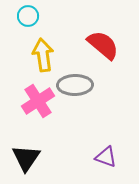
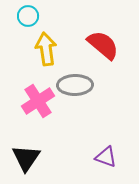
yellow arrow: moved 3 px right, 6 px up
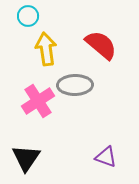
red semicircle: moved 2 px left
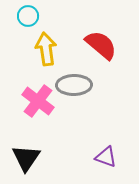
gray ellipse: moved 1 px left
pink cross: rotated 20 degrees counterclockwise
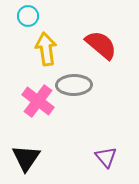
purple triangle: rotated 30 degrees clockwise
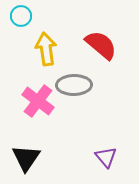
cyan circle: moved 7 px left
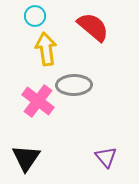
cyan circle: moved 14 px right
red semicircle: moved 8 px left, 18 px up
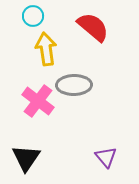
cyan circle: moved 2 px left
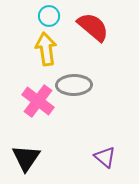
cyan circle: moved 16 px right
purple triangle: moved 1 px left; rotated 10 degrees counterclockwise
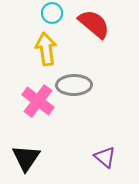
cyan circle: moved 3 px right, 3 px up
red semicircle: moved 1 px right, 3 px up
